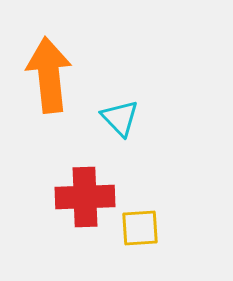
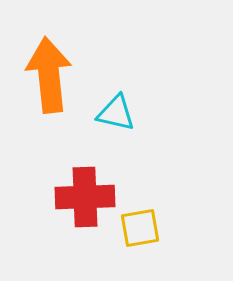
cyan triangle: moved 4 px left, 5 px up; rotated 33 degrees counterclockwise
yellow square: rotated 6 degrees counterclockwise
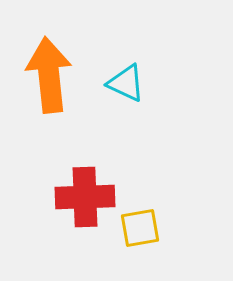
cyan triangle: moved 10 px right, 30 px up; rotated 12 degrees clockwise
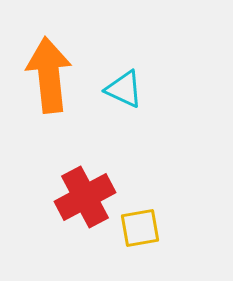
cyan triangle: moved 2 px left, 6 px down
red cross: rotated 26 degrees counterclockwise
